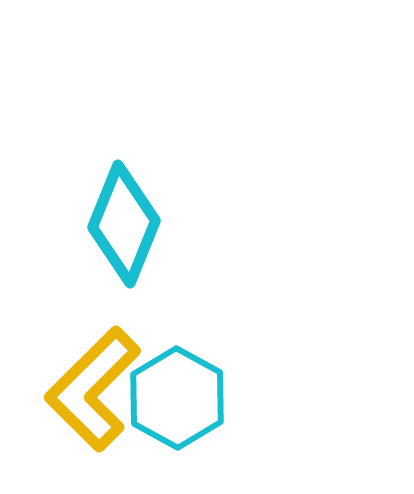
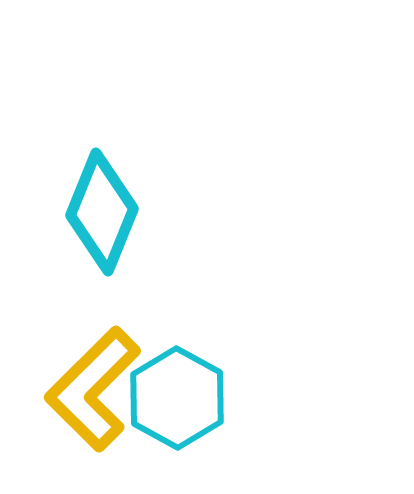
cyan diamond: moved 22 px left, 12 px up
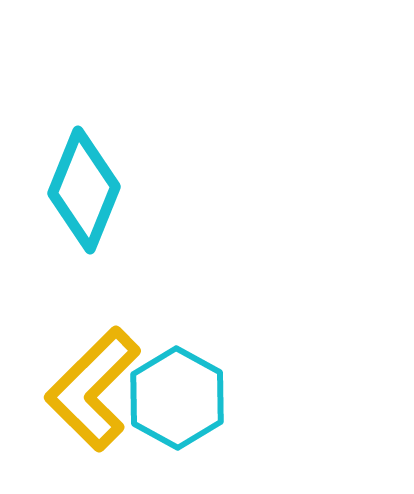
cyan diamond: moved 18 px left, 22 px up
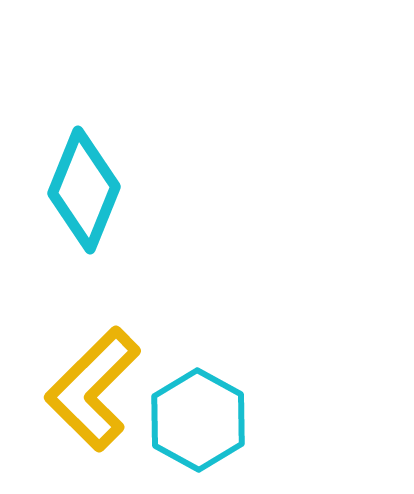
cyan hexagon: moved 21 px right, 22 px down
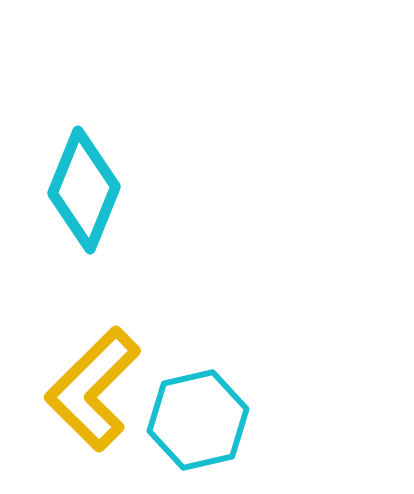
cyan hexagon: rotated 18 degrees clockwise
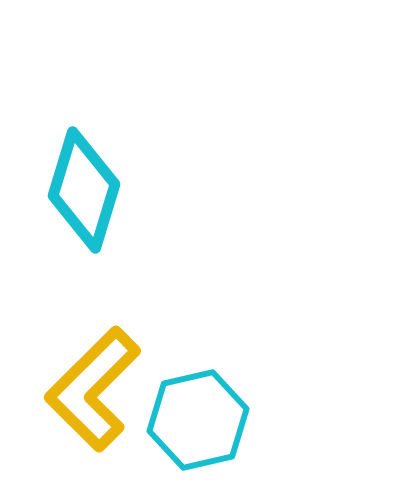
cyan diamond: rotated 5 degrees counterclockwise
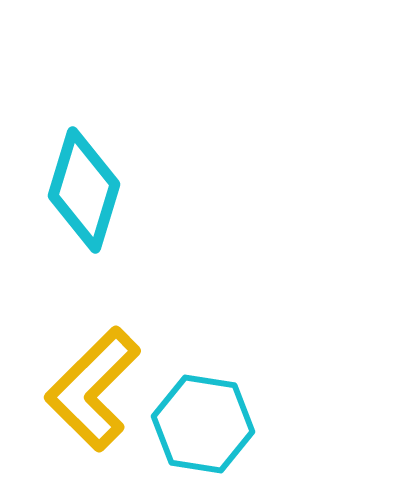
cyan hexagon: moved 5 px right, 4 px down; rotated 22 degrees clockwise
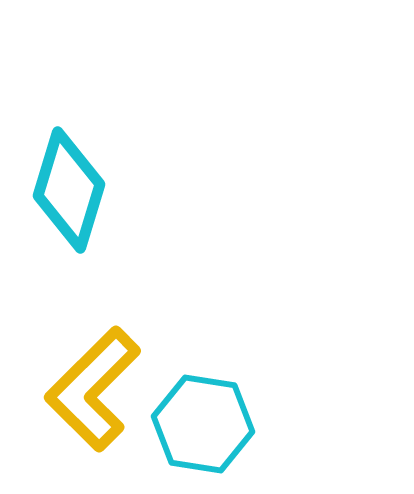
cyan diamond: moved 15 px left
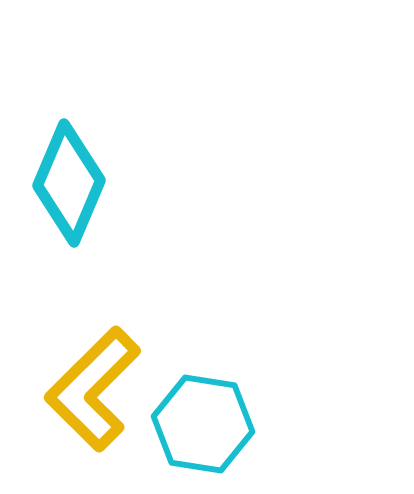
cyan diamond: moved 7 px up; rotated 6 degrees clockwise
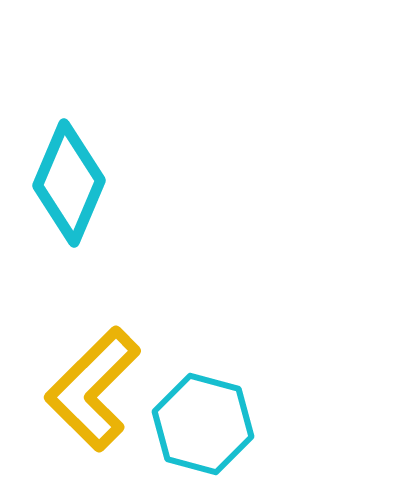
cyan hexagon: rotated 6 degrees clockwise
